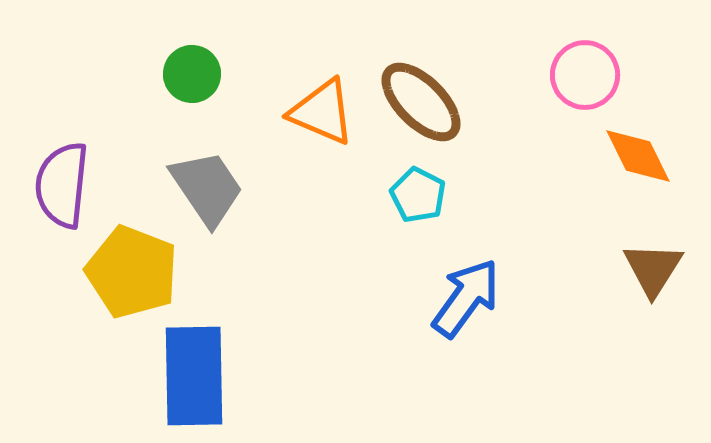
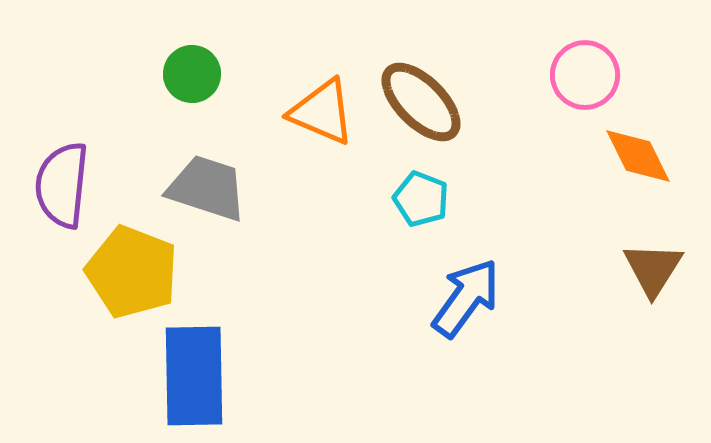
gray trapezoid: rotated 38 degrees counterclockwise
cyan pentagon: moved 3 px right, 4 px down; rotated 6 degrees counterclockwise
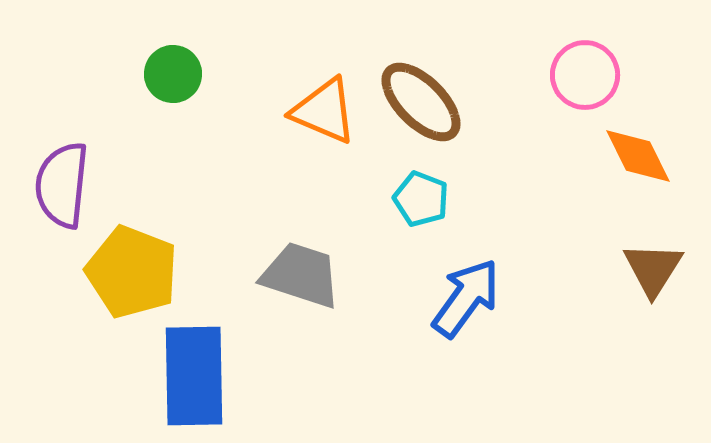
green circle: moved 19 px left
orange triangle: moved 2 px right, 1 px up
gray trapezoid: moved 94 px right, 87 px down
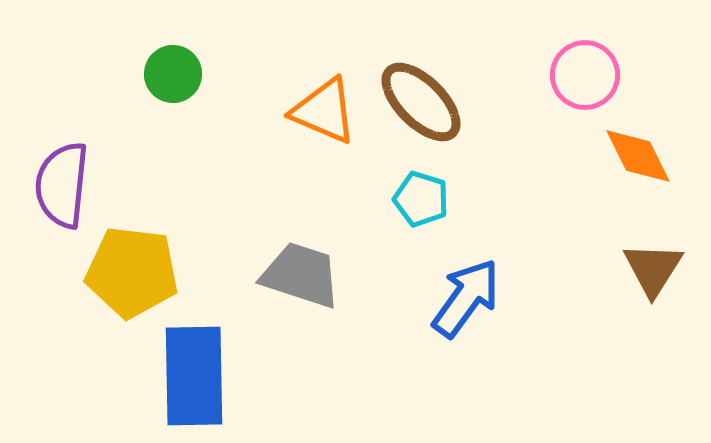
cyan pentagon: rotated 4 degrees counterclockwise
yellow pentagon: rotated 14 degrees counterclockwise
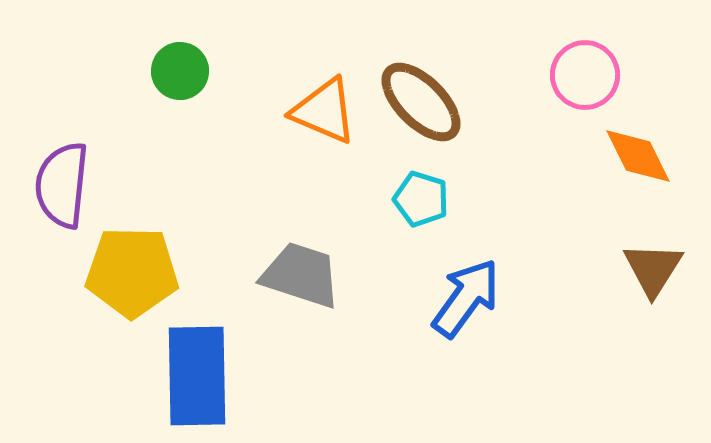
green circle: moved 7 px right, 3 px up
yellow pentagon: rotated 6 degrees counterclockwise
blue rectangle: moved 3 px right
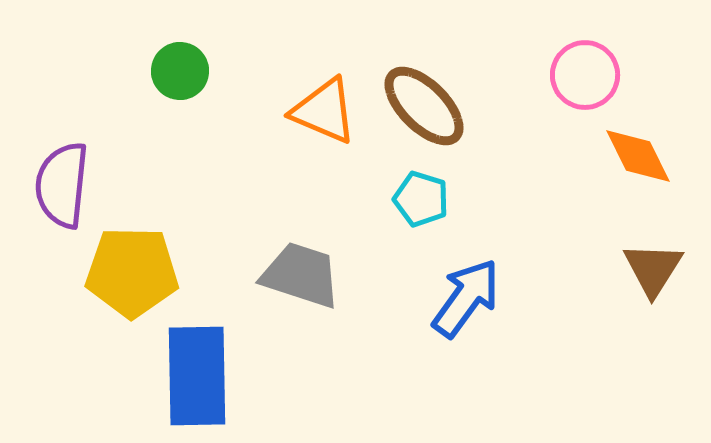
brown ellipse: moved 3 px right, 4 px down
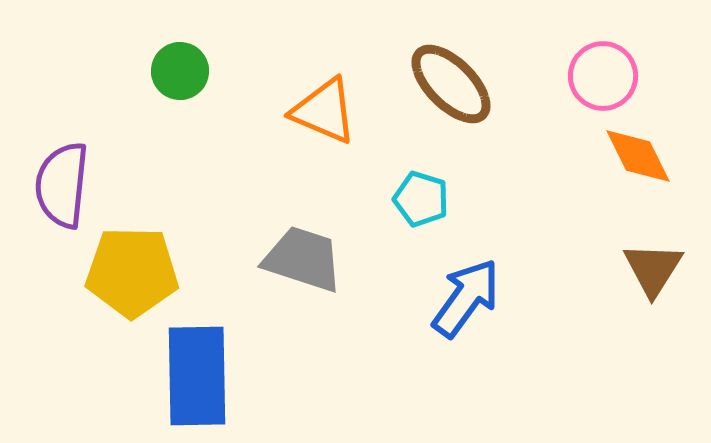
pink circle: moved 18 px right, 1 px down
brown ellipse: moved 27 px right, 22 px up
gray trapezoid: moved 2 px right, 16 px up
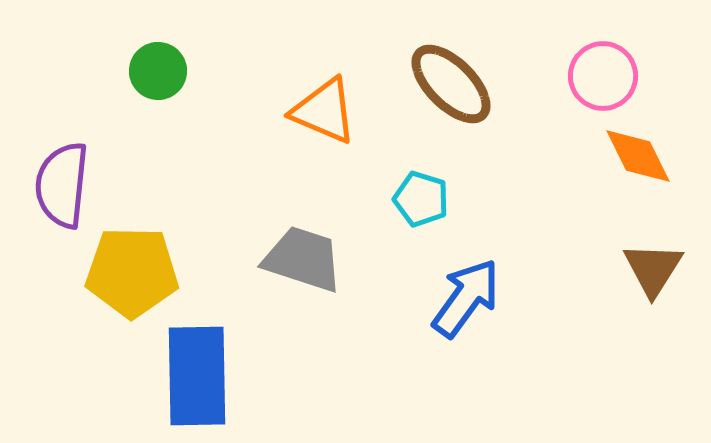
green circle: moved 22 px left
